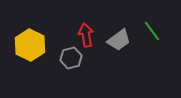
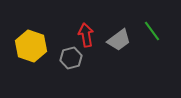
yellow hexagon: moved 1 px right, 1 px down; rotated 8 degrees counterclockwise
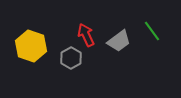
red arrow: rotated 15 degrees counterclockwise
gray trapezoid: moved 1 px down
gray hexagon: rotated 15 degrees counterclockwise
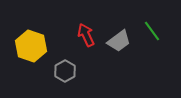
gray hexagon: moved 6 px left, 13 px down
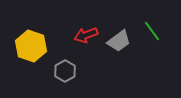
red arrow: rotated 85 degrees counterclockwise
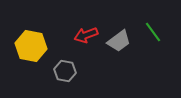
green line: moved 1 px right, 1 px down
yellow hexagon: rotated 8 degrees counterclockwise
gray hexagon: rotated 20 degrees counterclockwise
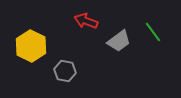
red arrow: moved 14 px up; rotated 40 degrees clockwise
yellow hexagon: rotated 16 degrees clockwise
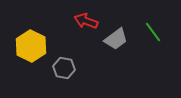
gray trapezoid: moved 3 px left, 2 px up
gray hexagon: moved 1 px left, 3 px up
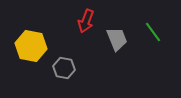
red arrow: rotated 90 degrees counterclockwise
gray trapezoid: moved 1 px right; rotated 75 degrees counterclockwise
yellow hexagon: rotated 16 degrees counterclockwise
